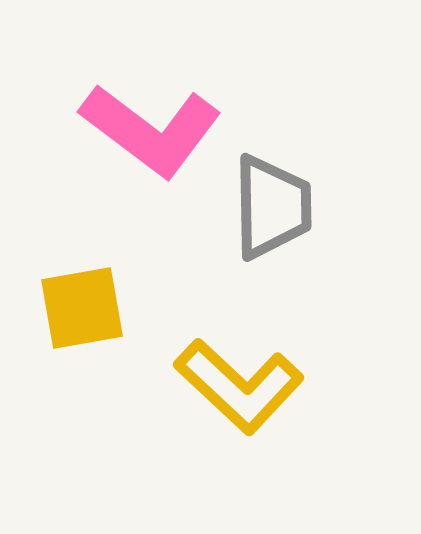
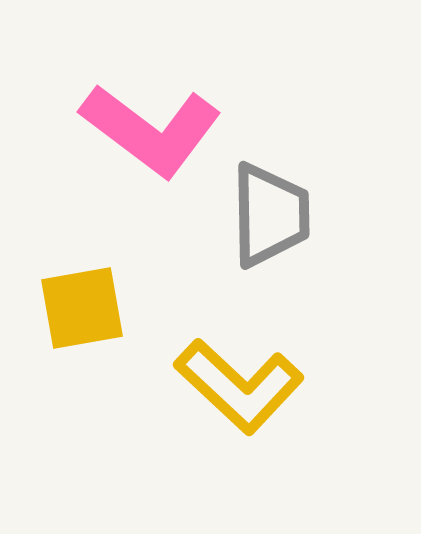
gray trapezoid: moved 2 px left, 8 px down
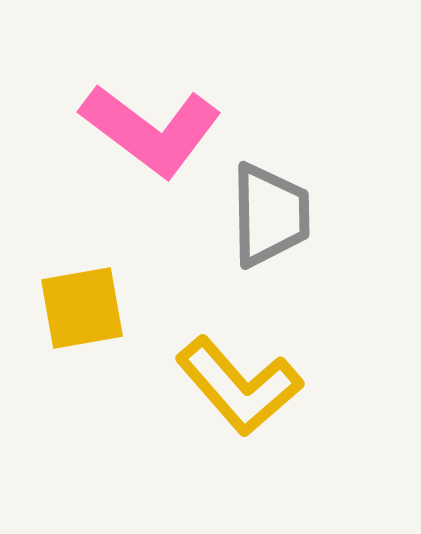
yellow L-shape: rotated 6 degrees clockwise
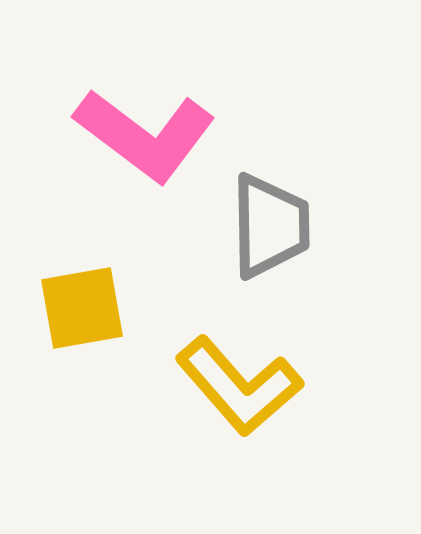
pink L-shape: moved 6 px left, 5 px down
gray trapezoid: moved 11 px down
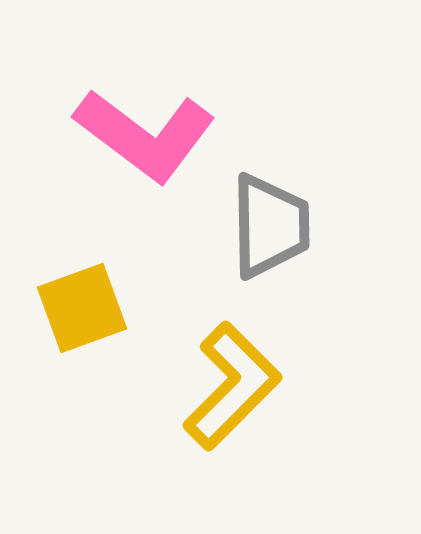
yellow square: rotated 10 degrees counterclockwise
yellow L-shape: moved 7 px left; rotated 94 degrees counterclockwise
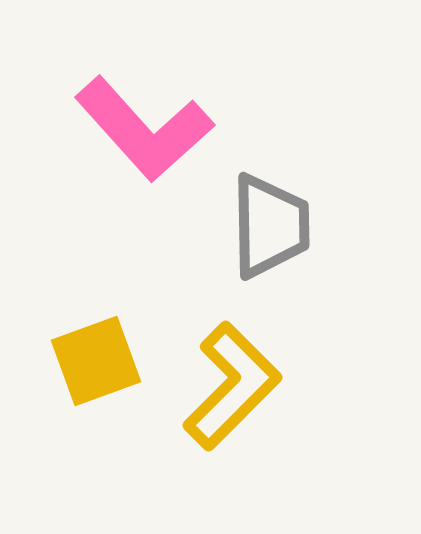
pink L-shape: moved 1 px left, 6 px up; rotated 11 degrees clockwise
yellow square: moved 14 px right, 53 px down
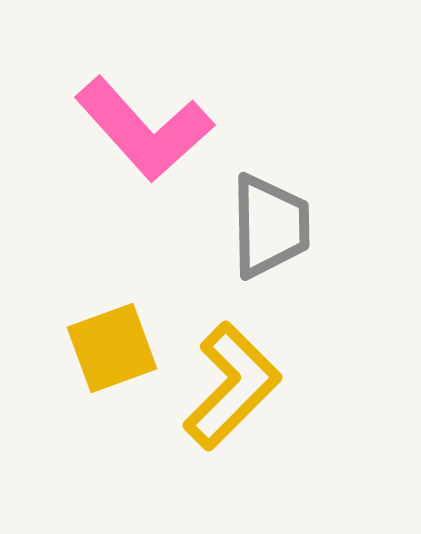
yellow square: moved 16 px right, 13 px up
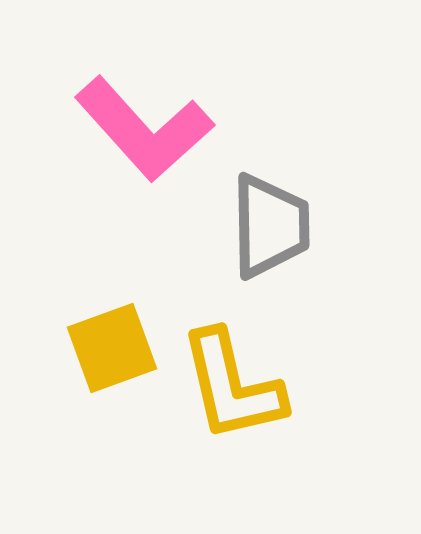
yellow L-shape: rotated 122 degrees clockwise
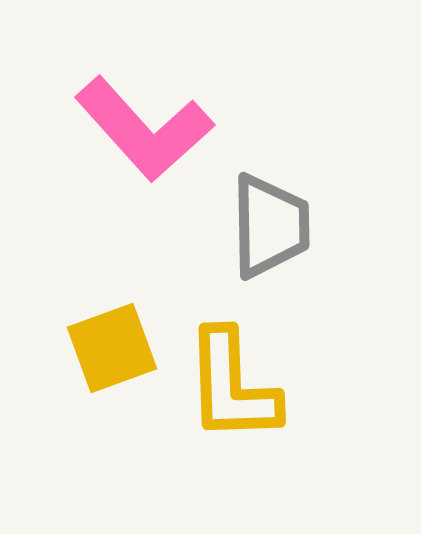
yellow L-shape: rotated 11 degrees clockwise
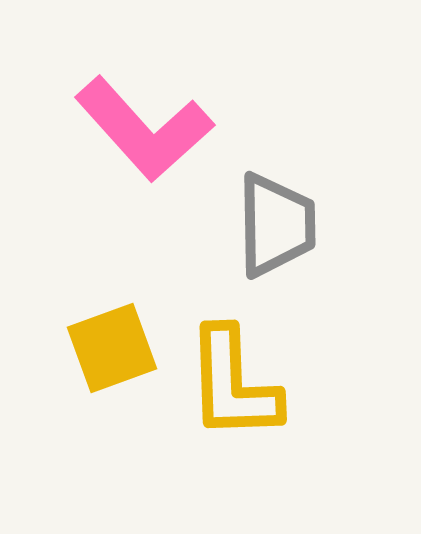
gray trapezoid: moved 6 px right, 1 px up
yellow L-shape: moved 1 px right, 2 px up
